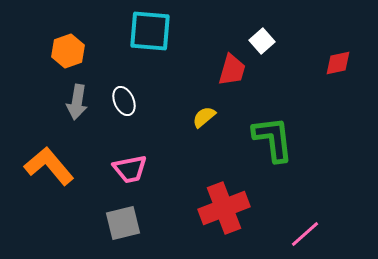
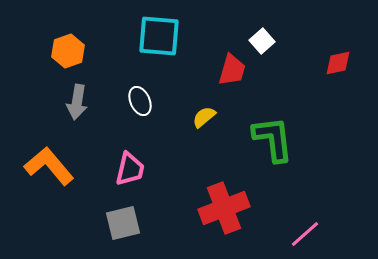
cyan square: moved 9 px right, 5 px down
white ellipse: moved 16 px right
pink trapezoid: rotated 66 degrees counterclockwise
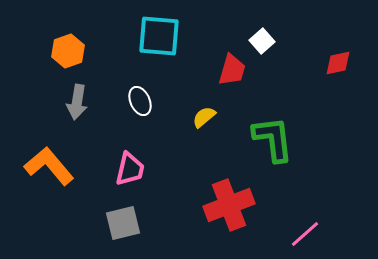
red cross: moved 5 px right, 3 px up
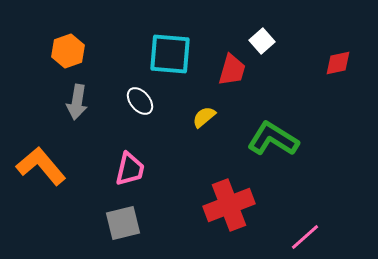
cyan square: moved 11 px right, 18 px down
white ellipse: rotated 16 degrees counterclockwise
green L-shape: rotated 51 degrees counterclockwise
orange L-shape: moved 8 px left
pink line: moved 3 px down
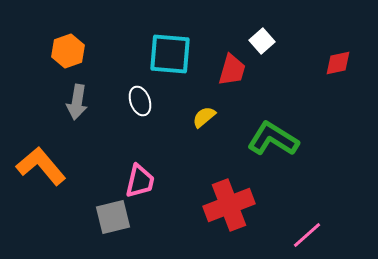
white ellipse: rotated 20 degrees clockwise
pink trapezoid: moved 10 px right, 12 px down
gray square: moved 10 px left, 6 px up
pink line: moved 2 px right, 2 px up
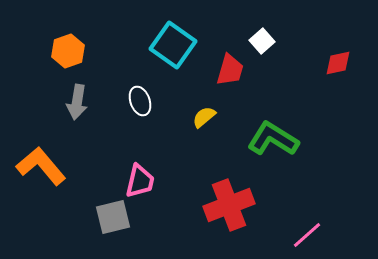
cyan square: moved 3 px right, 9 px up; rotated 30 degrees clockwise
red trapezoid: moved 2 px left
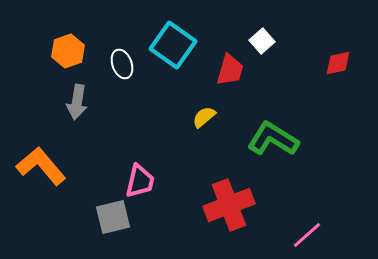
white ellipse: moved 18 px left, 37 px up
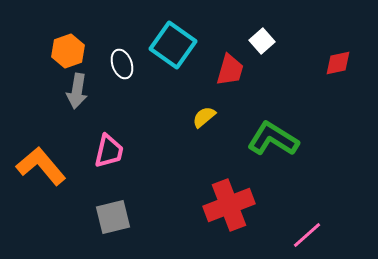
gray arrow: moved 11 px up
pink trapezoid: moved 31 px left, 30 px up
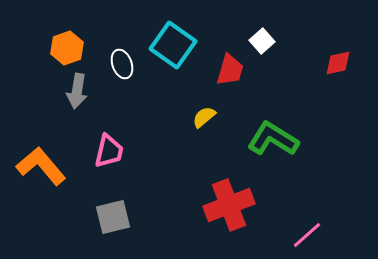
orange hexagon: moved 1 px left, 3 px up
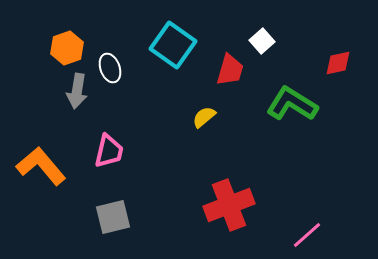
white ellipse: moved 12 px left, 4 px down
green L-shape: moved 19 px right, 35 px up
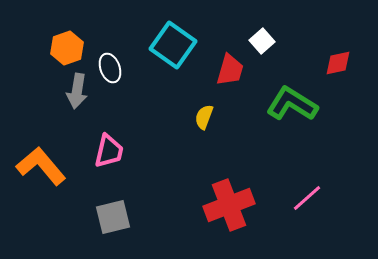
yellow semicircle: rotated 30 degrees counterclockwise
pink line: moved 37 px up
